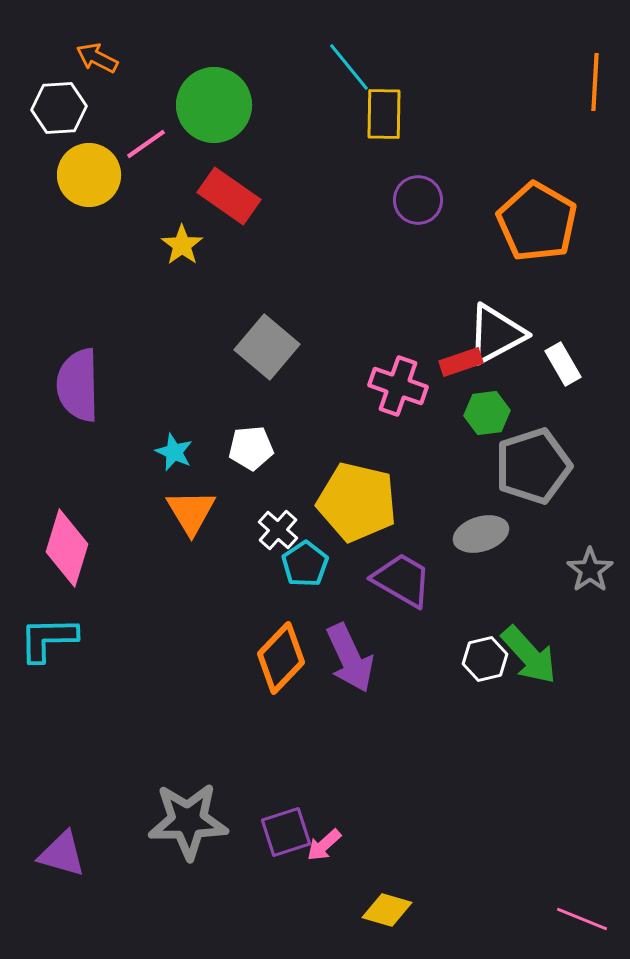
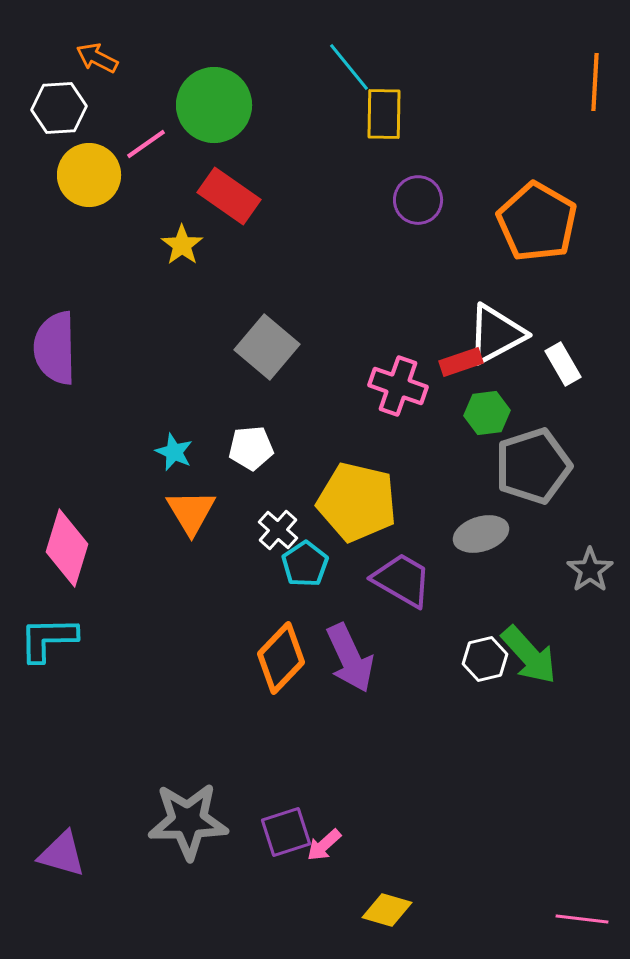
purple semicircle at (78, 385): moved 23 px left, 37 px up
pink line at (582, 919): rotated 15 degrees counterclockwise
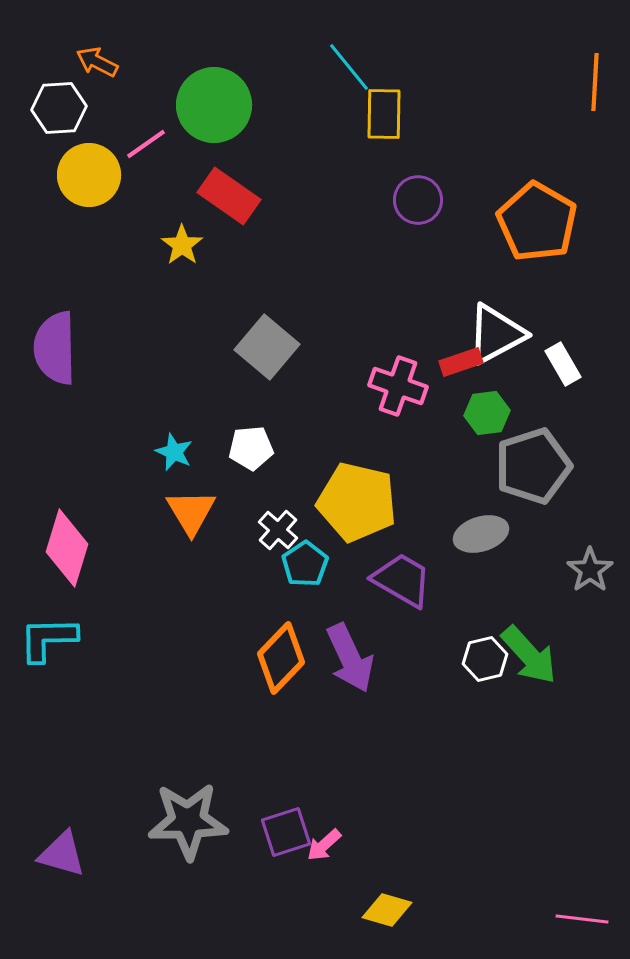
orange arrow at (97, 58): moved 4 px down
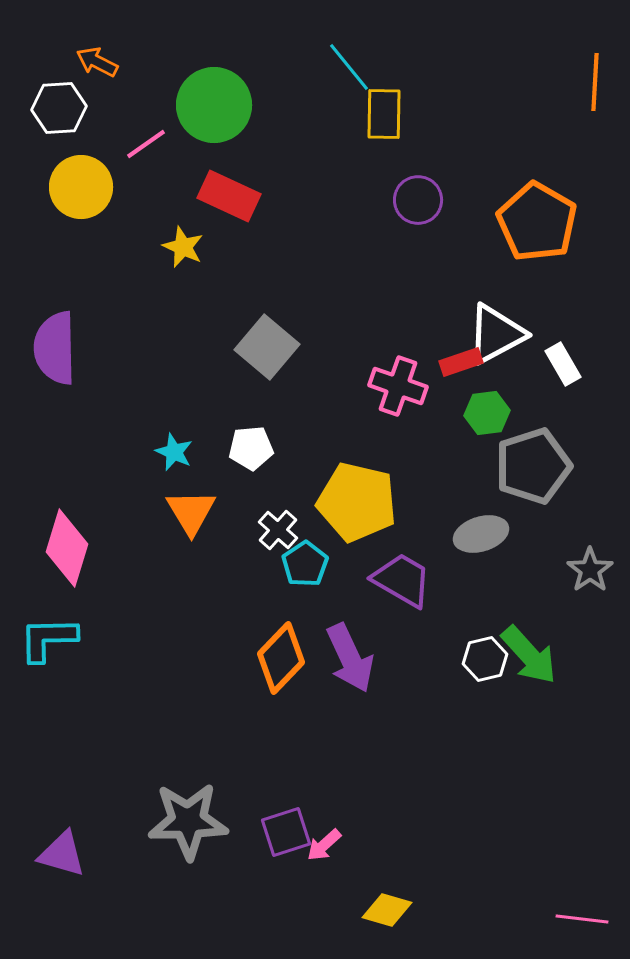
yellow circle at (89, 175): moved 8 px left, 12 px down
red rectangle at (229, 196): rotated 10 degrees counterclockwise
yellow star at (182, 245): moved 1 px right, 2 px down; rotated 12 degrees counterclockwise
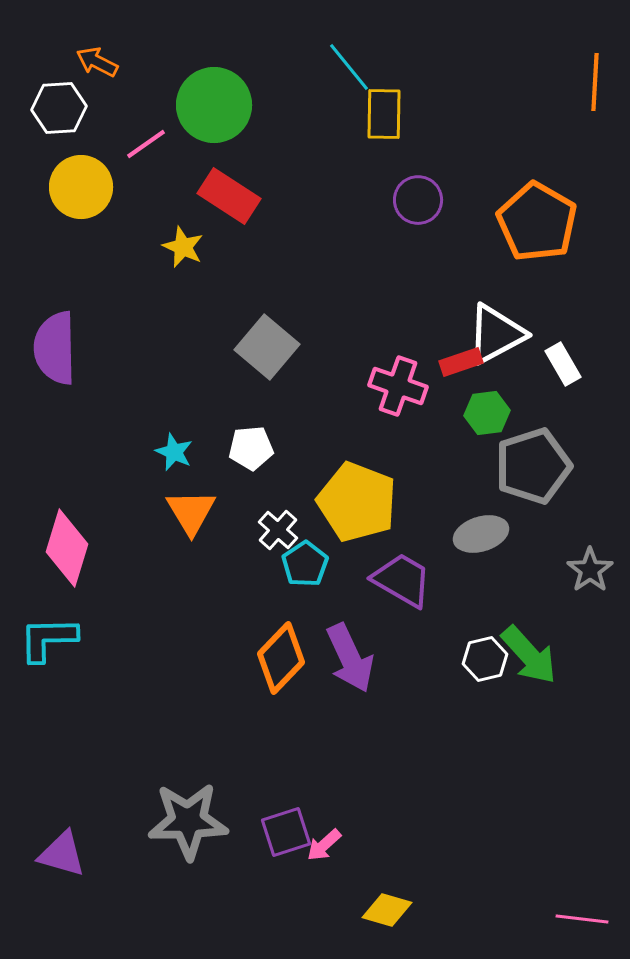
red rectangle at (229, 196): rotated 8 degrees clockwise
yellow pentagon at (357, 502): rotated 8 degrees clockwise
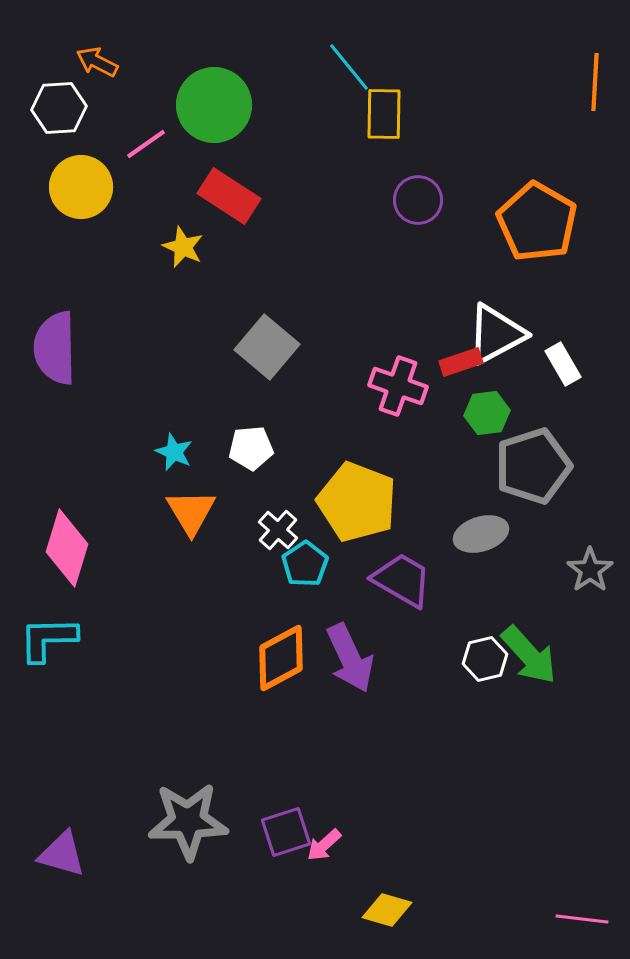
orange diamond at (281, 658): rotated 18 degrees clockwise
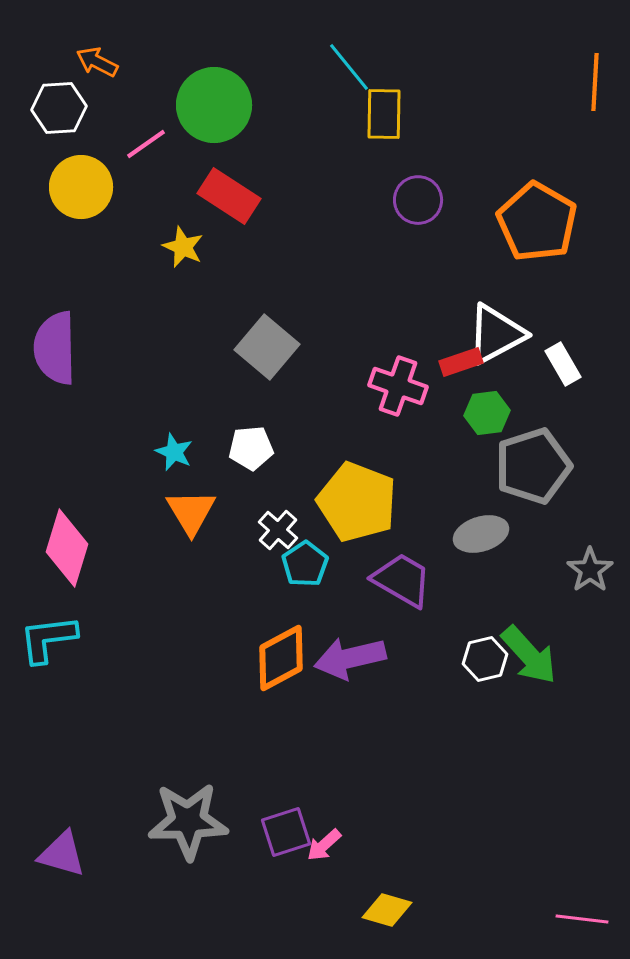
cyan L-shape at (48, 639): rotated 6 degrees counterclockwise
purple arrow at (350, 658): rotated 102 degrees clockwise
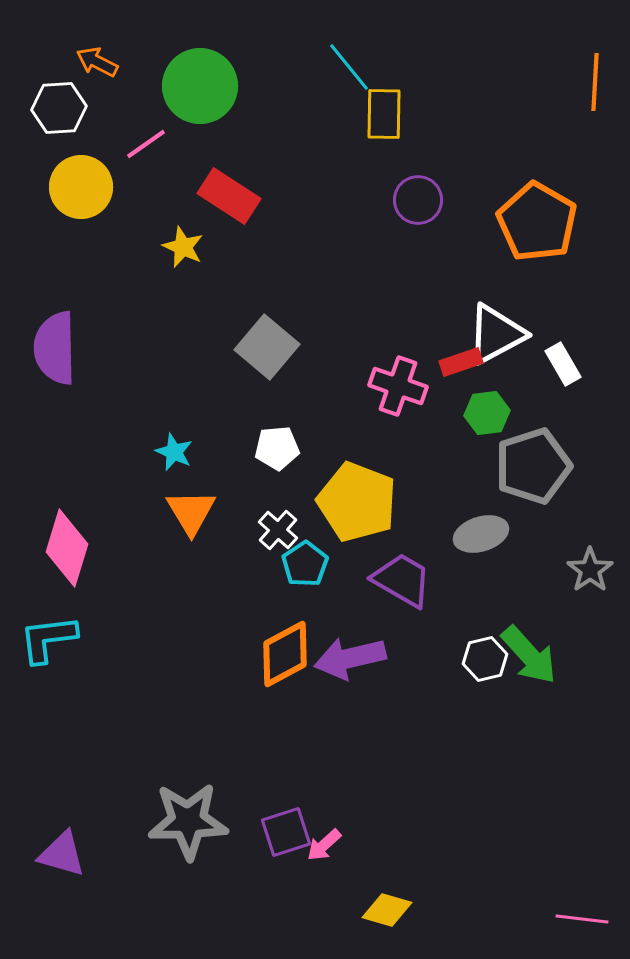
green circle at (214, 105): moved 14 px left, 19 px up
white pentagon at (251, 448): moved 26 px right
orange diamond at (281, 658): moved 4 px right, 4 px up
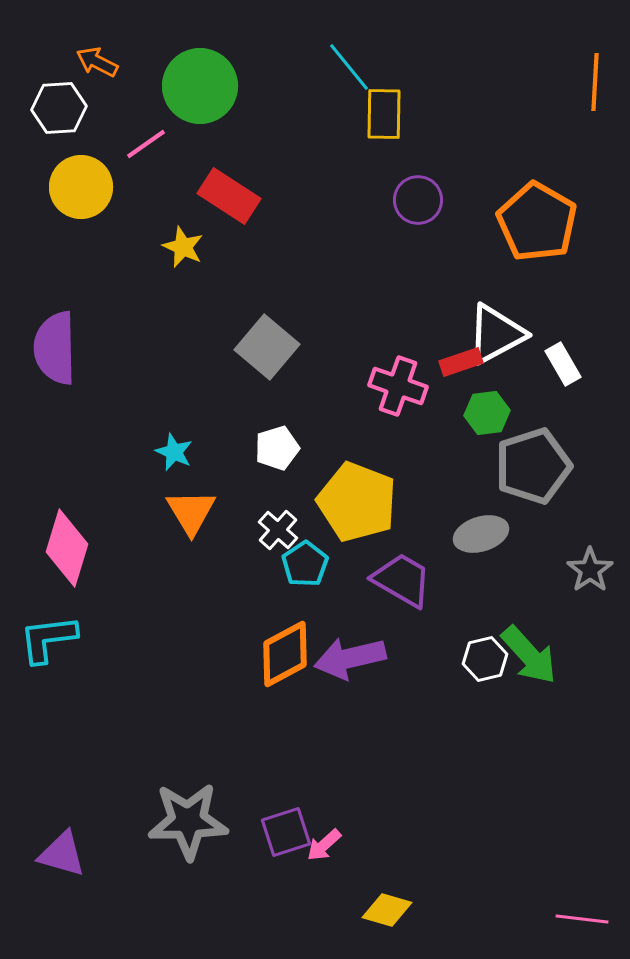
white pentagon at (277, 448): rotated 12 degrees counterclockwise
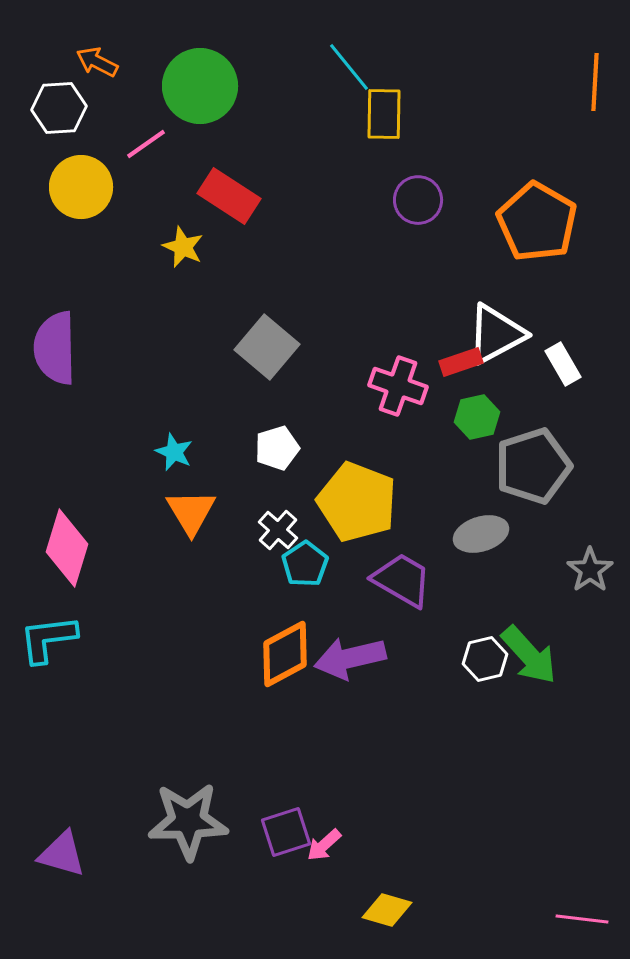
green hexagon at (487, 413): moved 10 px left, 4 px down; rotated 6 degrees counterclockwise
